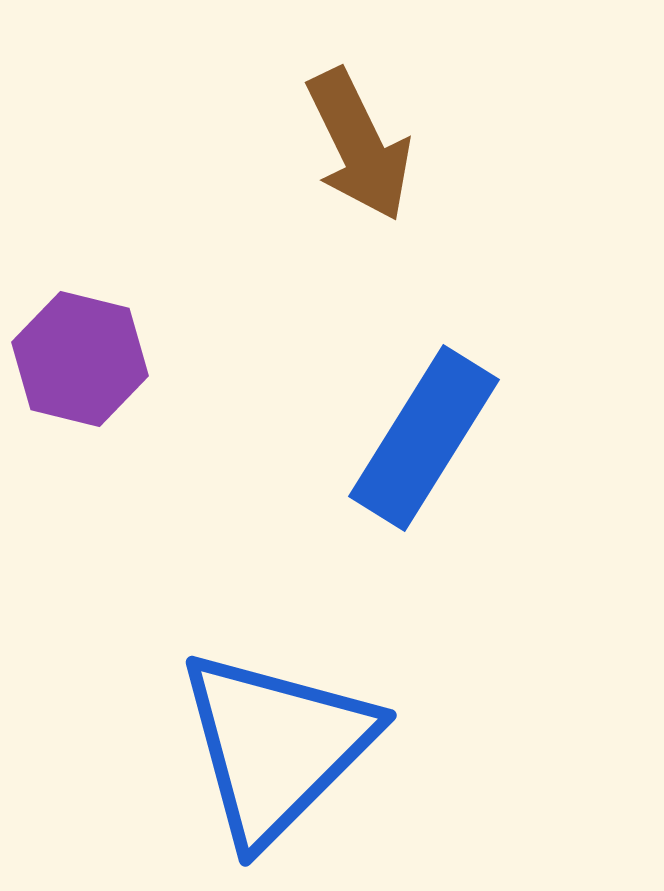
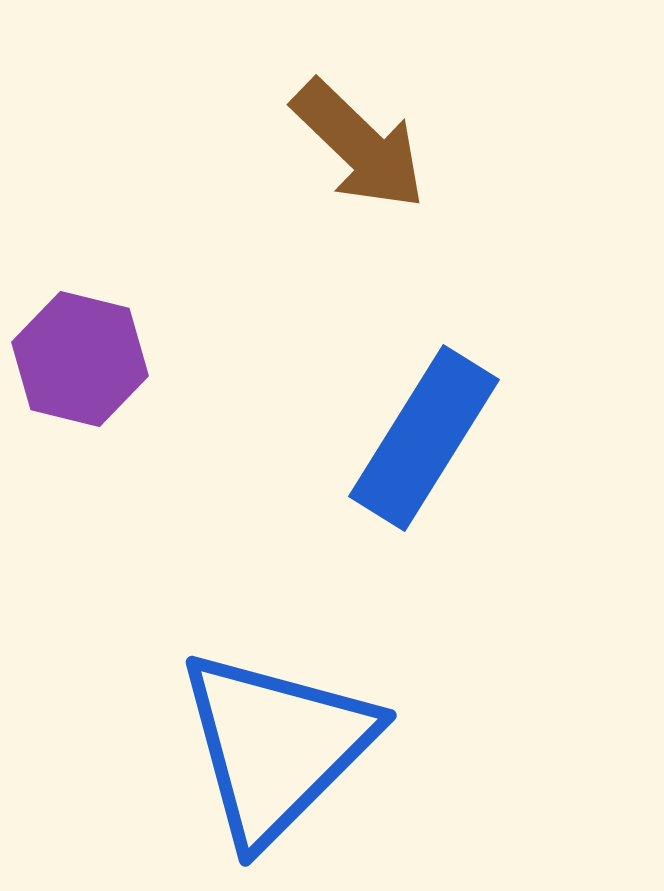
brown arrow: rotated 20 degrees counterclockwise
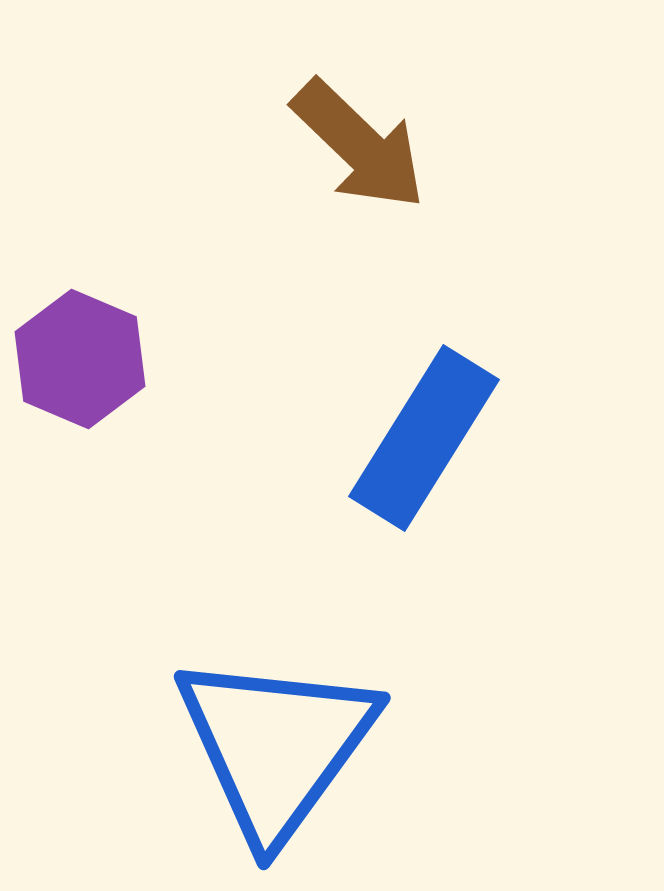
purple hexagon: rotated 9 degrees clockwise
blue triangle: rotated 9 degrees counterclockwise
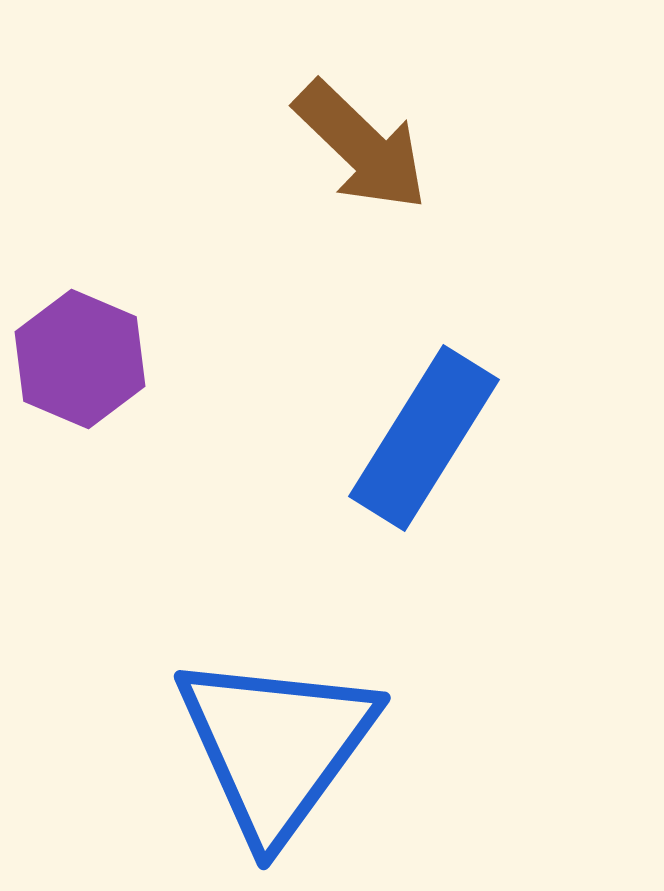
brown arrow: moved 2 px right, 1 px down
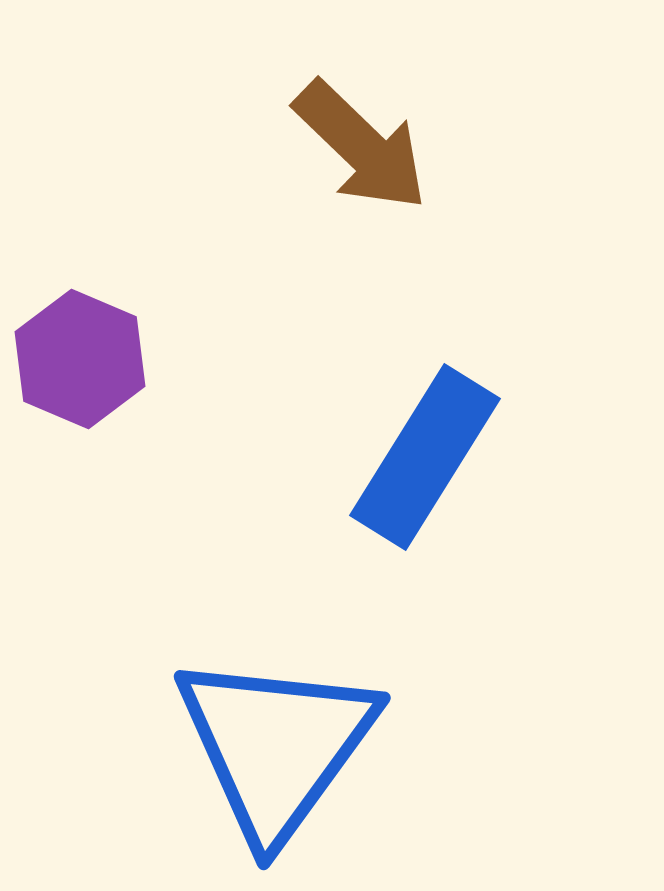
blue rectangle: moved 1 px right, 19 px down
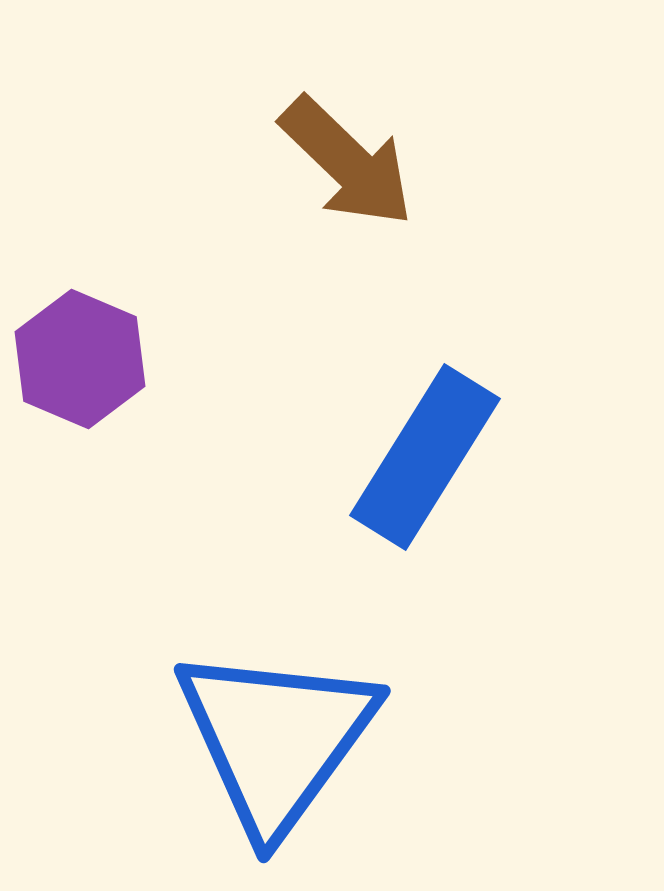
brown arrow: moved 14 px left, 16 px down
blue triangle: moved 7 px up
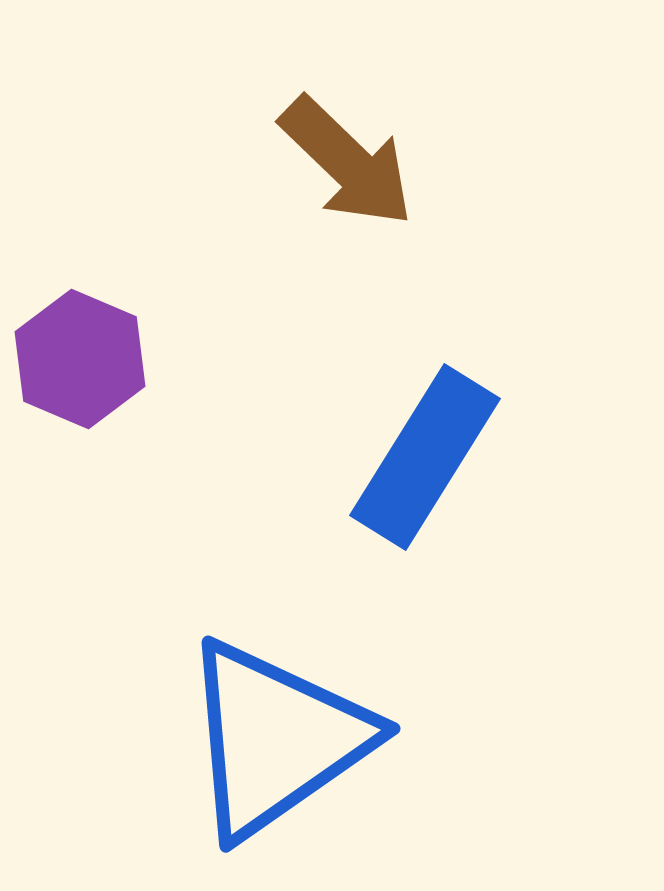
blue triangle: rotated 19 degrees clockwise
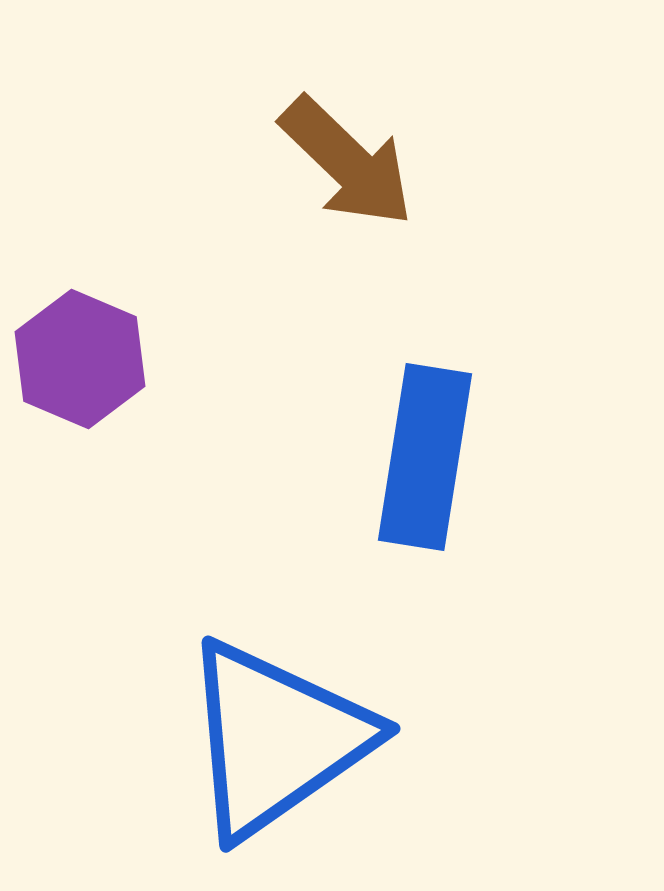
blue rectangle: rotated 23 degrees counterclockwise
